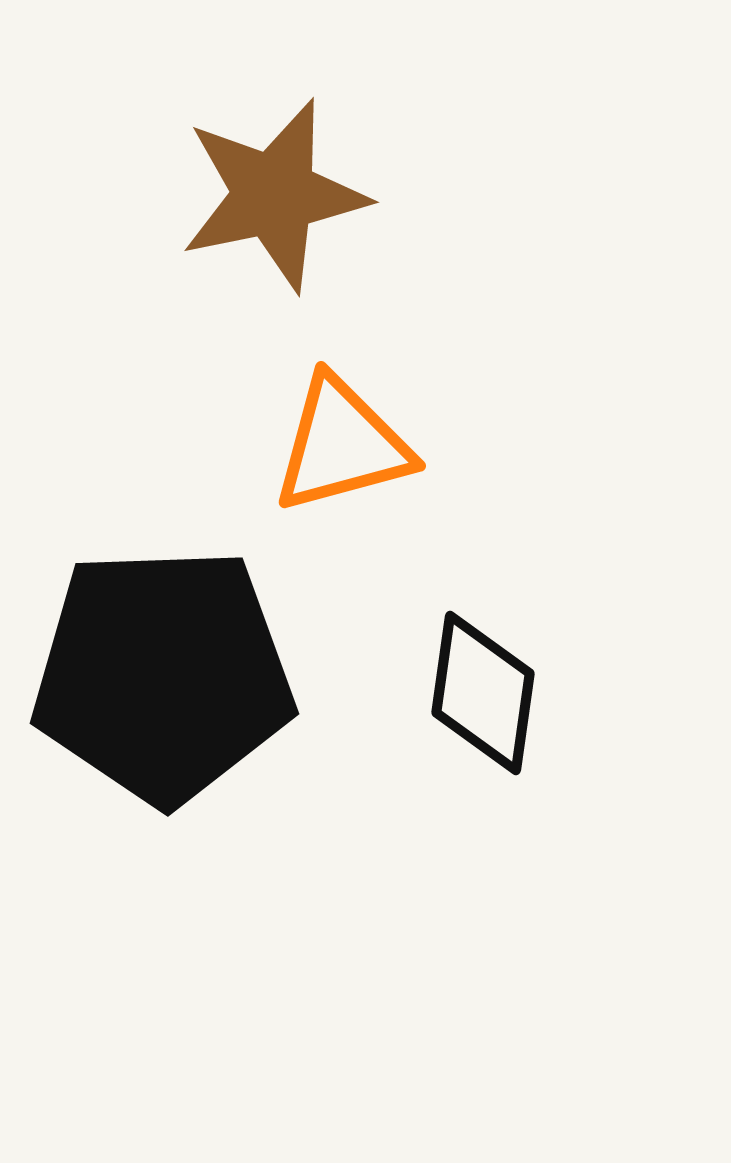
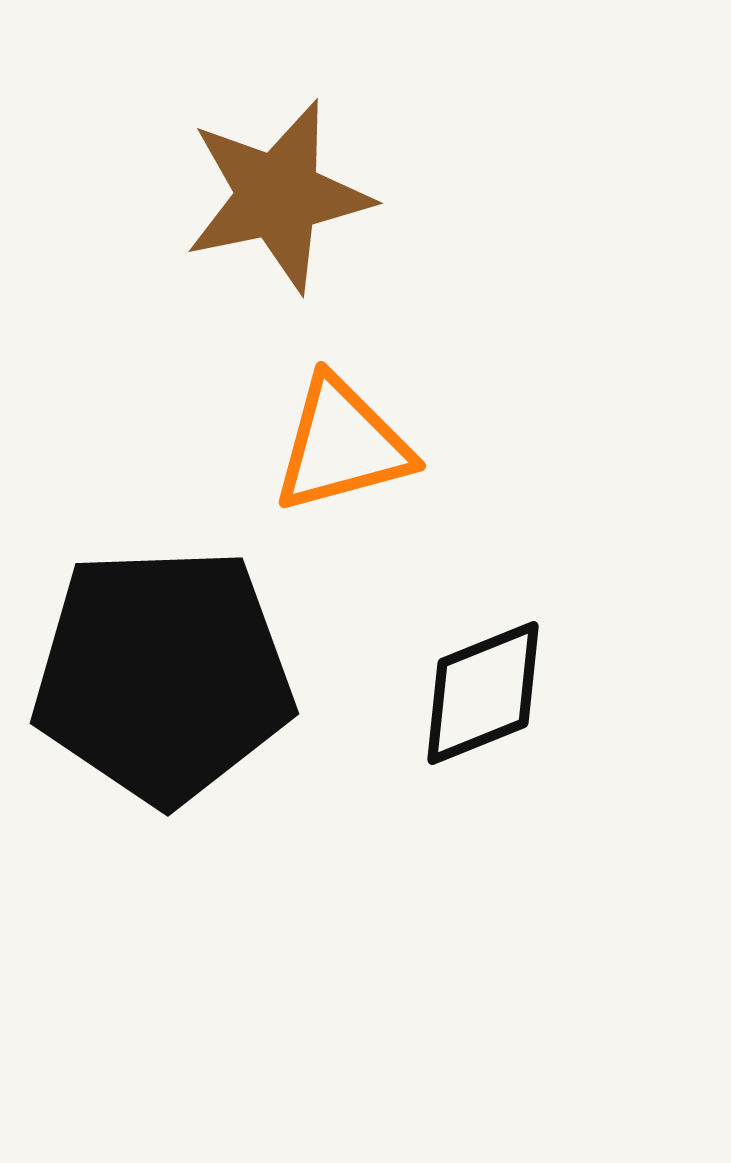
brown star: moved 4 px right, 1 px down
black diamond: rotated 60 degrees clockwise
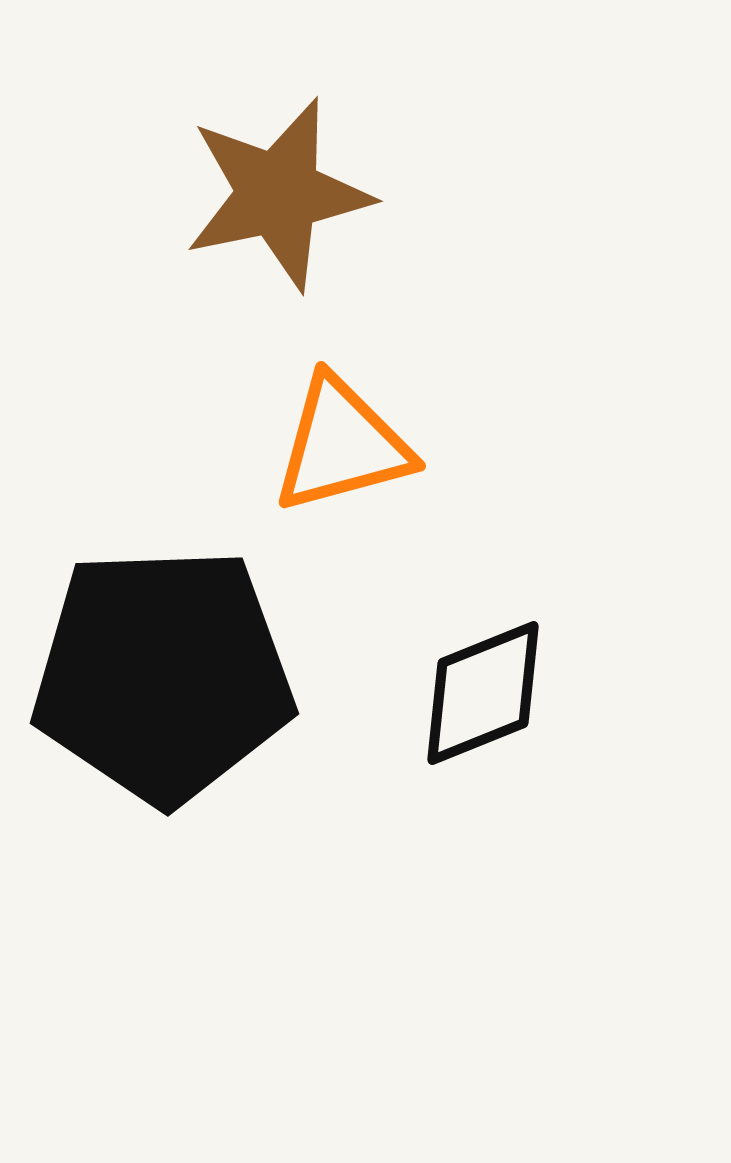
brown star: moved 2 px up
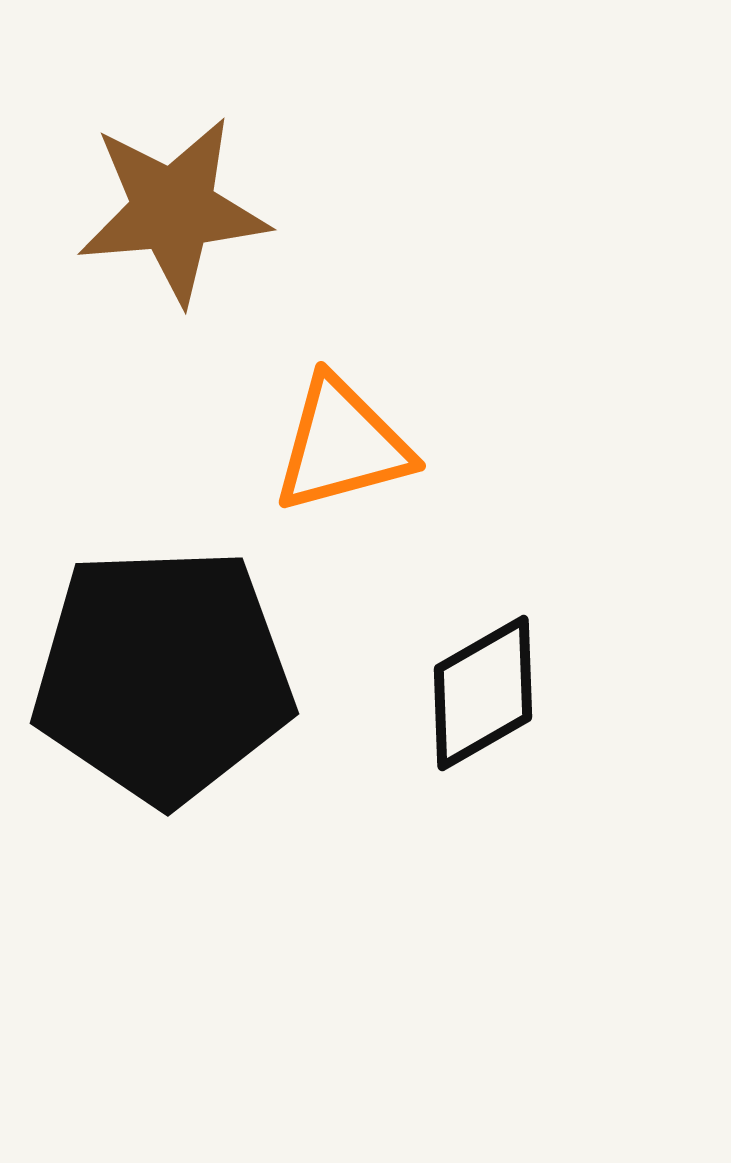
brown star: moved 105 px left, 16 px down; rotated 7 degrees clockwise
black diamond: rotated 8 degrees counterclockwise
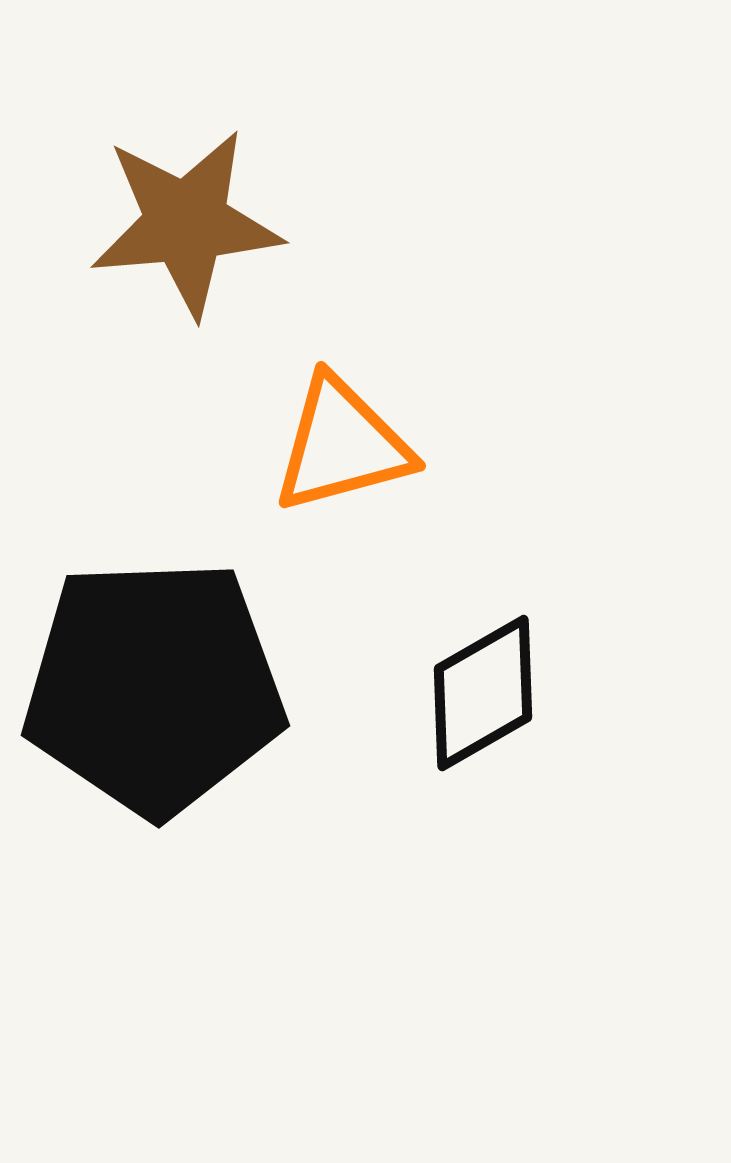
brown star: moved 13 px right, 13 px down
black pentagon: moved 9 px left, 12 px down
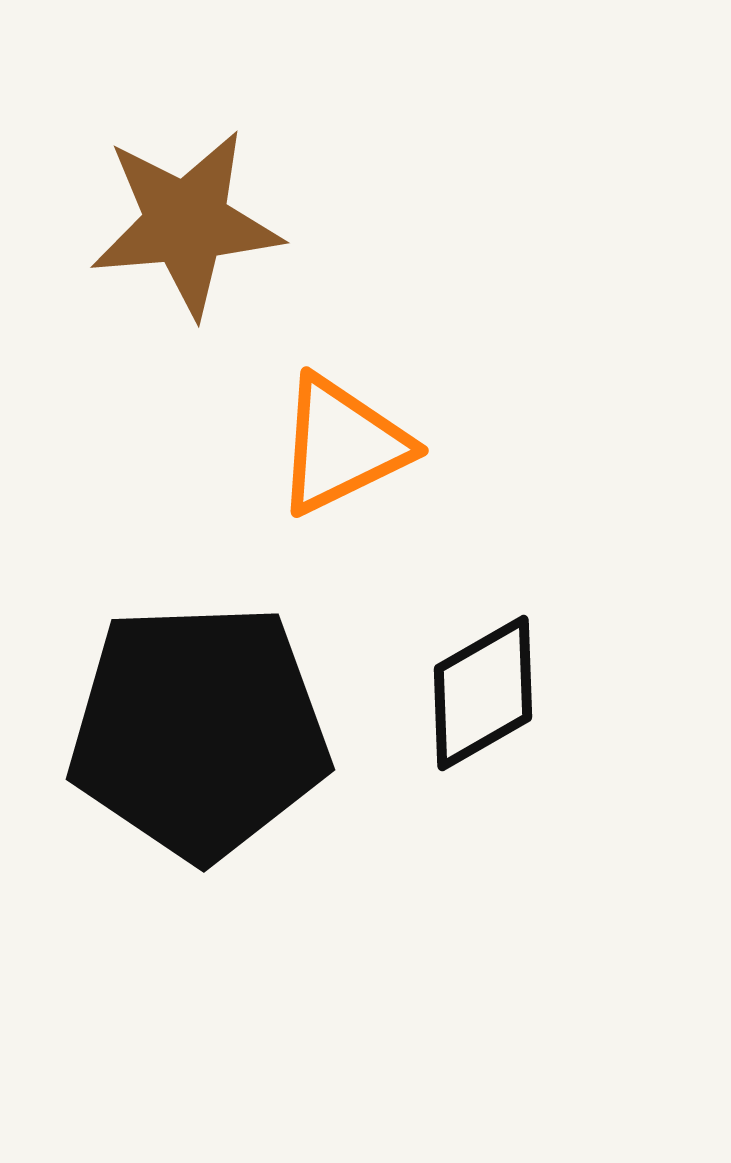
orange triangle: rotated 11 degrees counterclockwise
black pentagon: moved 45 px right, 44 px down
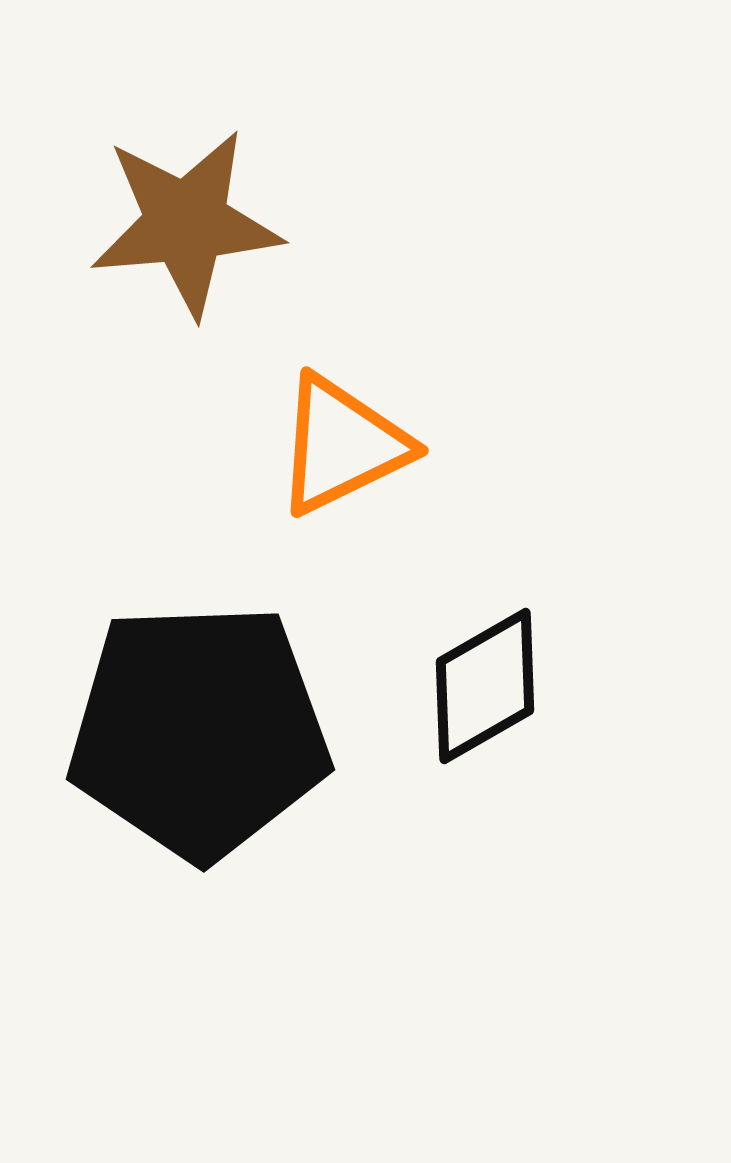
black diamond: moved 2 px right, 7 px up
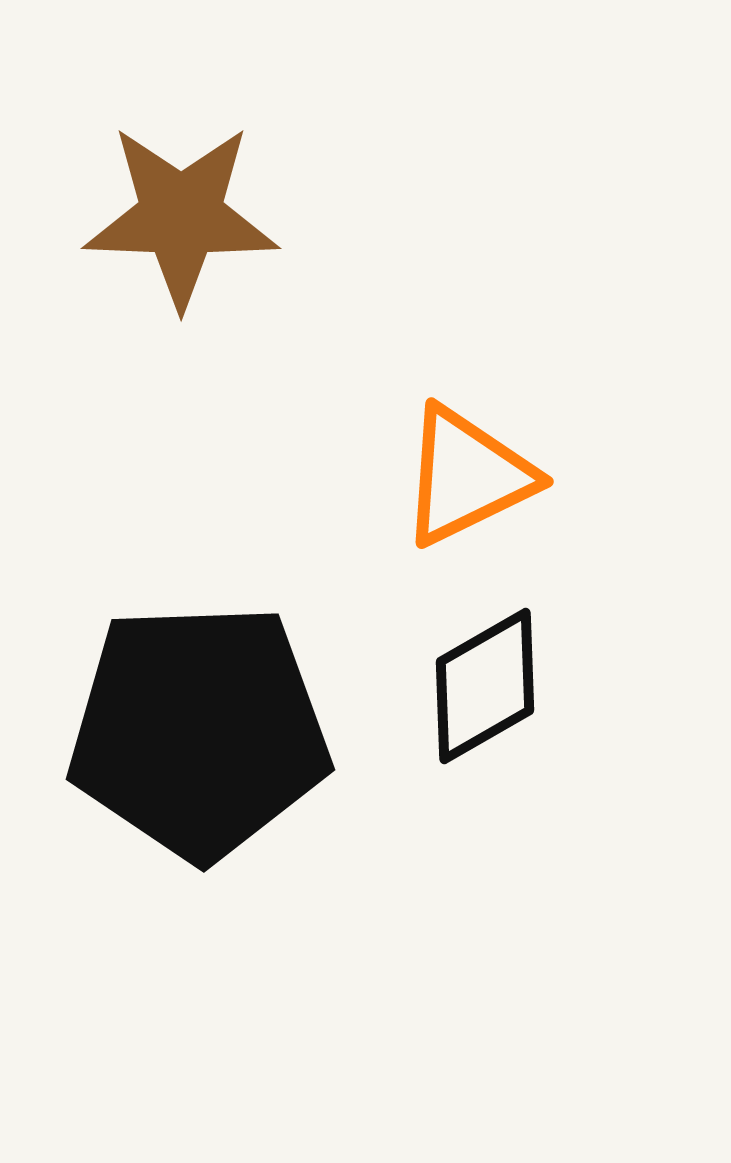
brown star: moved 5 px left, 7 px up; rotated 7 degrees clockwise
orange triangle: moved 125 px right, 31 px down
